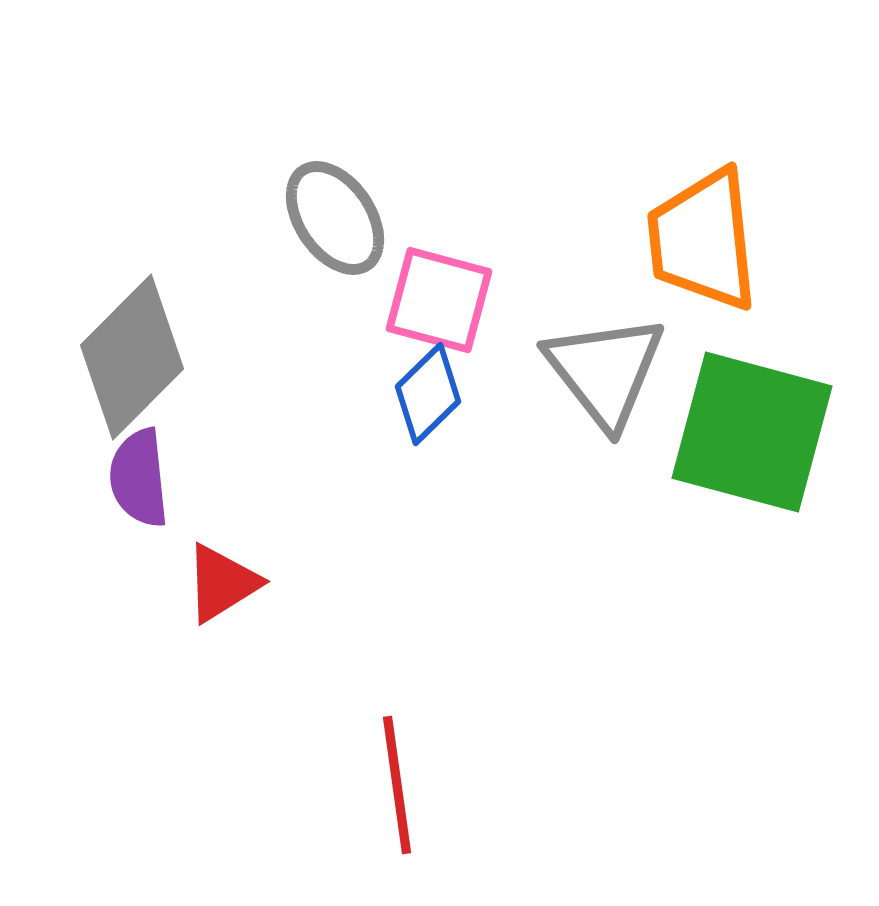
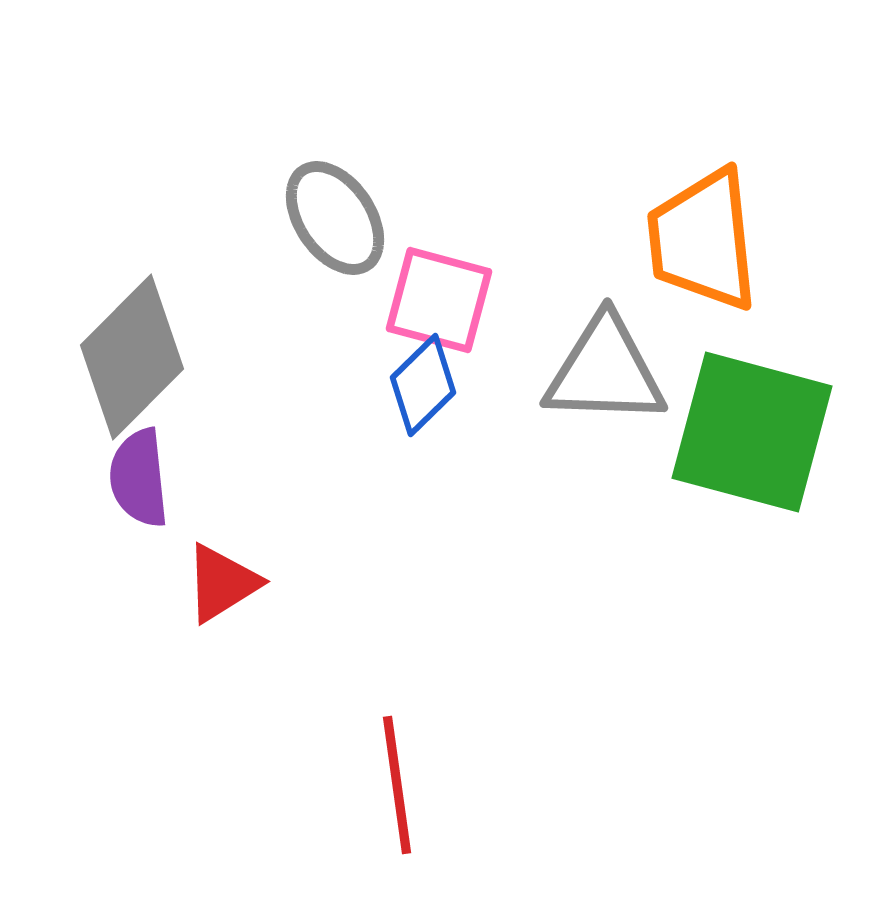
gray triangle: rotated 50 degrees counterclockwise
blue diamond: moved 5 px left, 9 px up
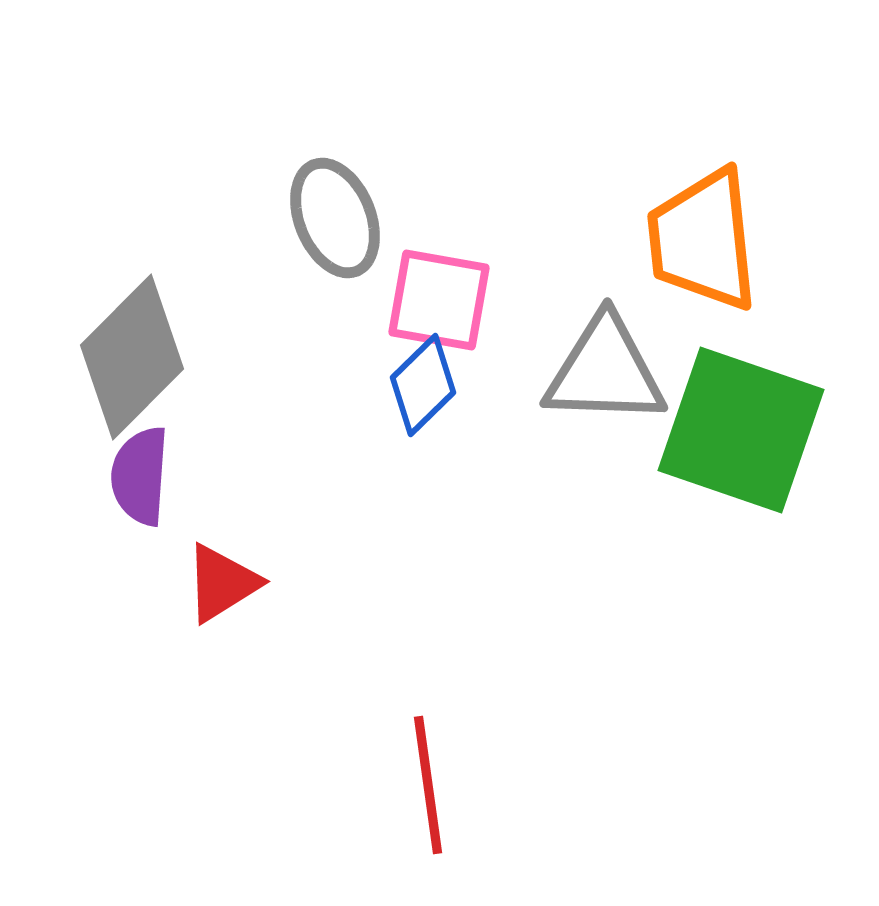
gray ellipse: rotated 12 degrees clockwise
pink square: rotated 5 degrees counterclockwise
green square: moved 11 px left, 2 px up; rotated 4 degrees clockwise
purple semicircle: moved 1 px right, 2 px up; rotated 10 degrees clockwise
red line: moved 31 px right
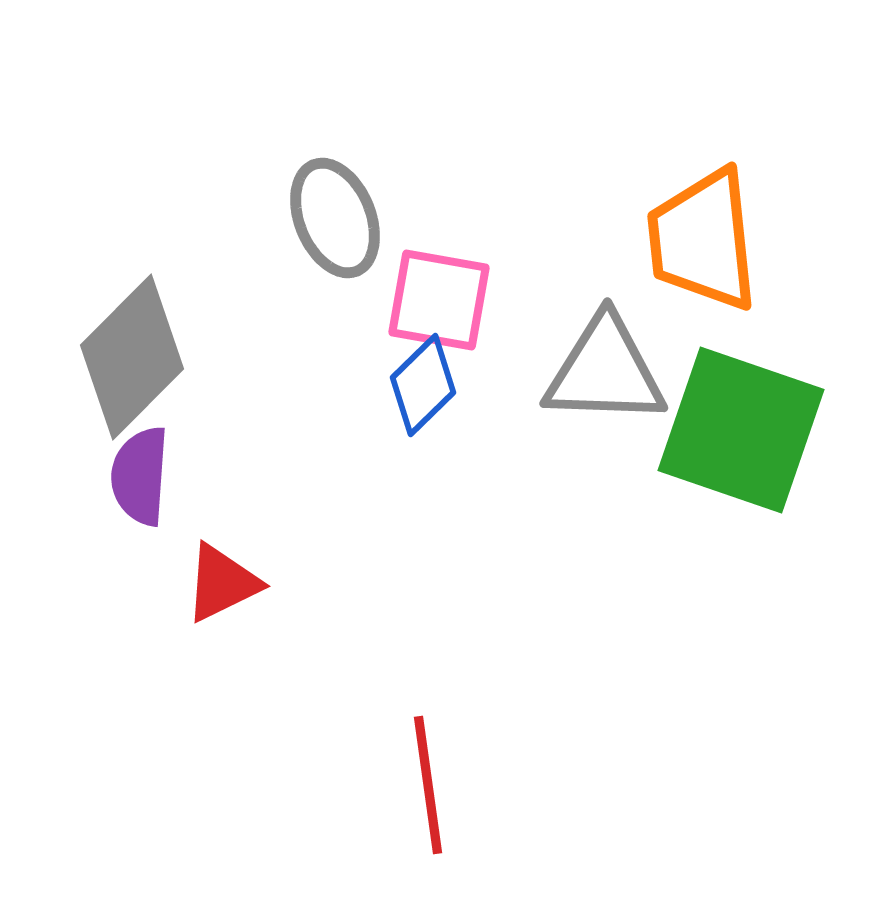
red triangle: rotated 6 degrees clockwise
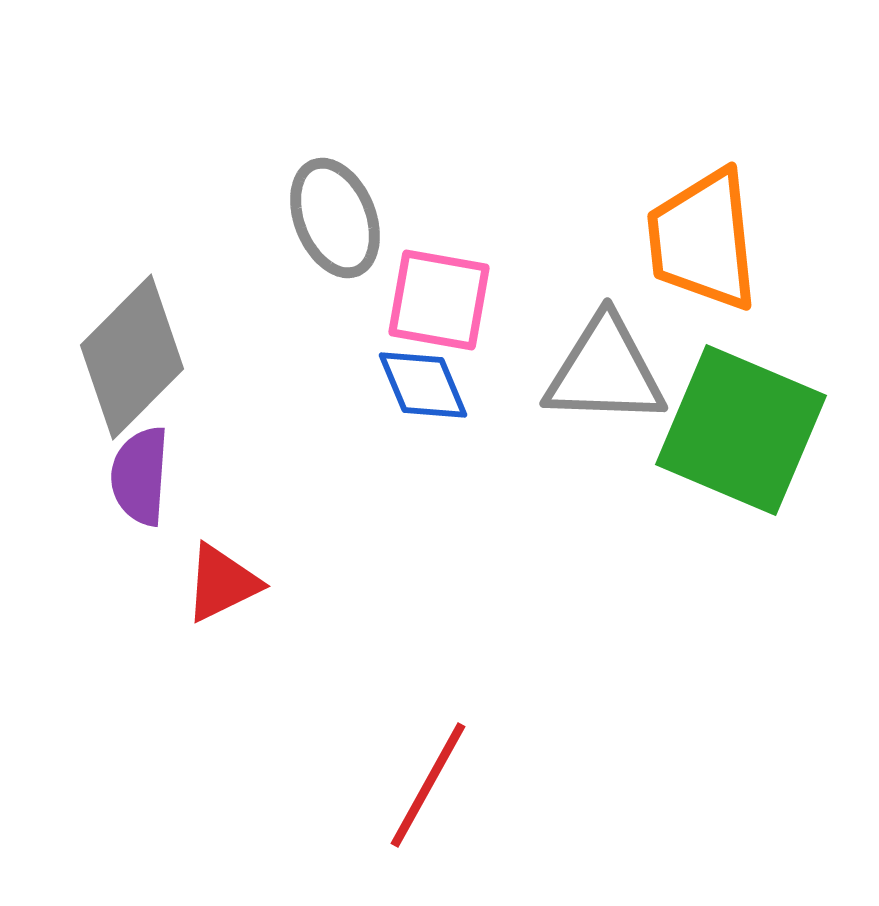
blue diamond: rotated 68 degrees counterclockwise
green square: rotated 4 degrees clockwise
red line: rotated 37 degrees clockwise
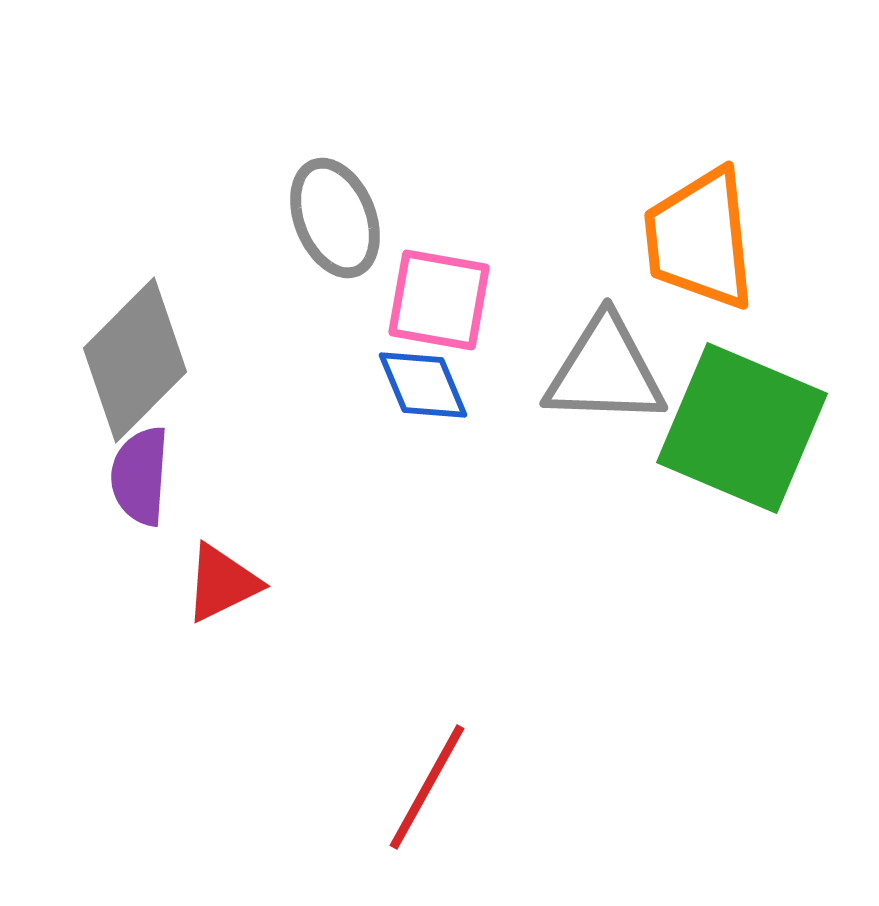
orange trapezoid: moved 3 px left, 1 px up
gray diamond: moved 3 px right, 3 px down
green square: moved 1 px right, 2 px up
red line: moved 1 px left, 2 px down
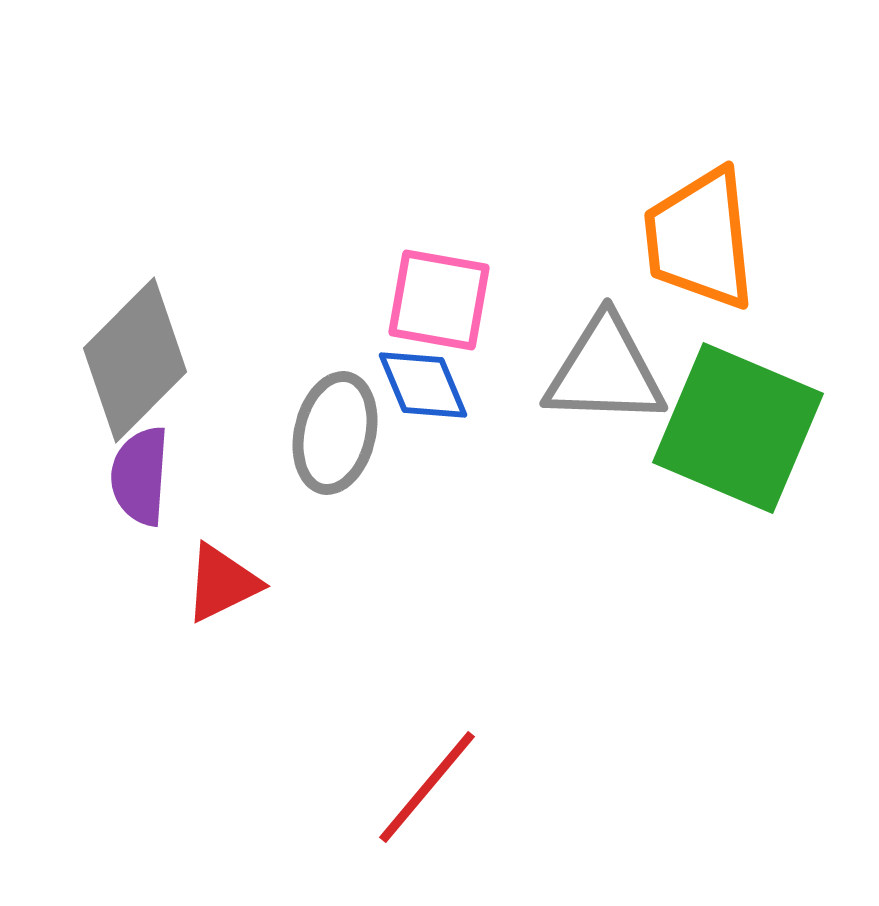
gray ellipse: moved 215 px down; rotated 35 degrees clockwise
green square: moved 4 px left
red line: rotated 11 degrees clockwise
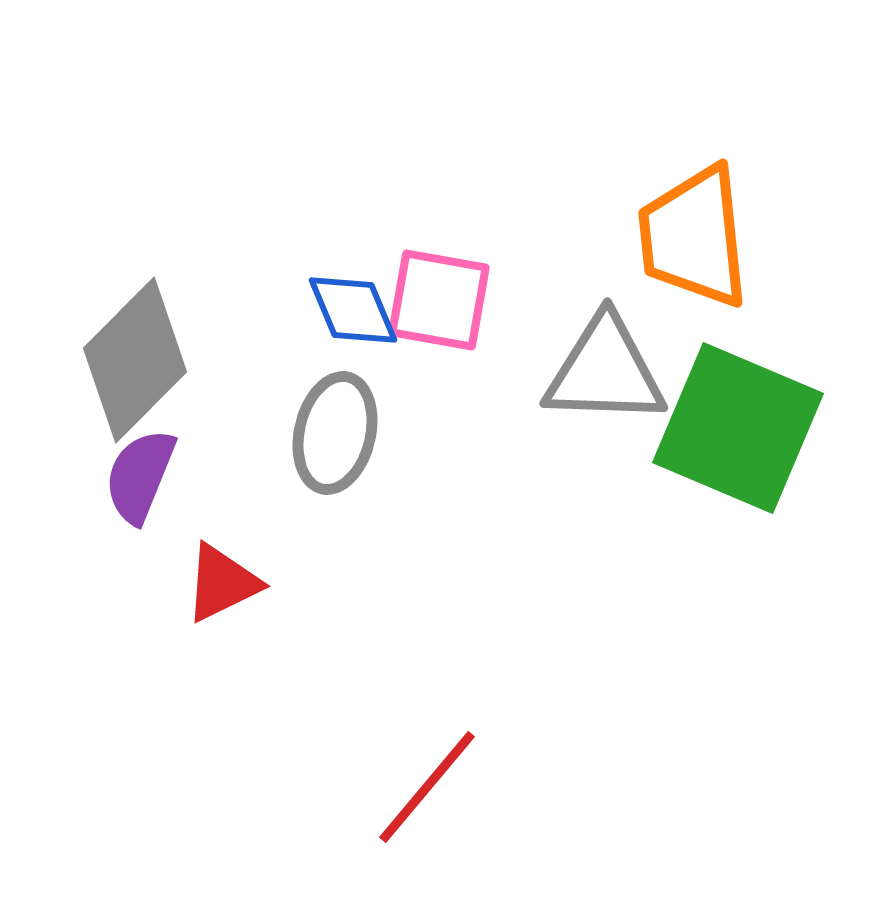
orange trapezoid: moved 6 px left, 2 px up
blue diamond: moved 70 px left, 75 px up
purple semicircle: rotated 18 degrees clockwise
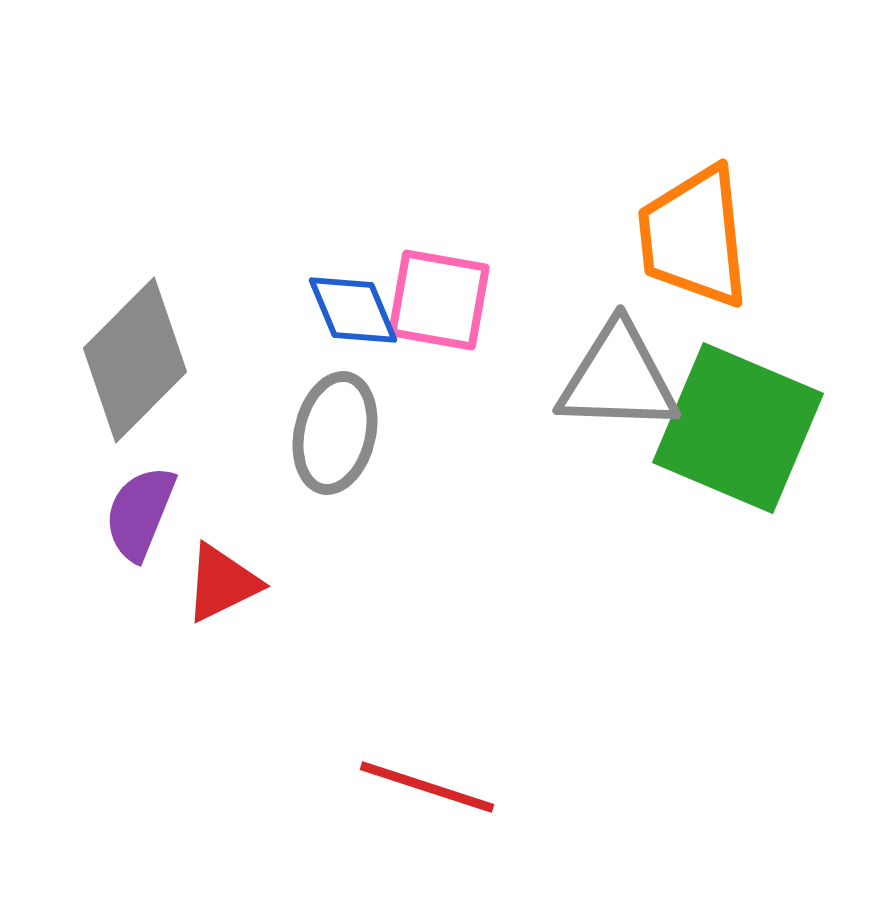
gray triangle: moved 13 px right, 7 px down
purple semicircle: moved 37 px down
red line: rotated 68 degrees clockwise
